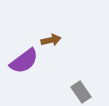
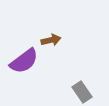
gray rectangle: moved 1 px right
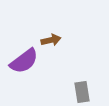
gray rectangle: rotated 25 degrees clockwise
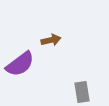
purple semicircle: moved 4 px left, 3 px down
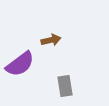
gray rectangle: moved 17 px left, 6 px up
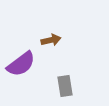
purple semicircle: moved 1 px right
